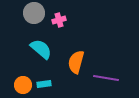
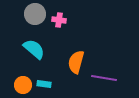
gray circle: moved 1 px right, 1 px down
pink cross: rotated 24 degrees clockwise
cyan semicircle: moved 7 px left
purple line: moved 2 px left
cyan rectangle: rotated 16 degrees clockwise
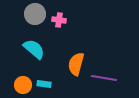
orange semicircle: moved 2 px down
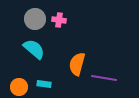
gray circle: moved 5 px down
orange semicircle: moved 1 px right
orange circle: moved 4 px left, 2 px down
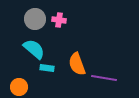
orange semicircle: rotated 35 degrees counterclockwise
cyan rectangle: moved 3 px right, 16 px up
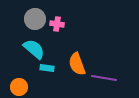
pink cross: moved 2 px left, 4 px down
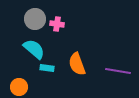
purple line: moved 14 px right, 7 px up
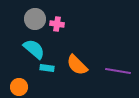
orange semicircle: moved 1 px down; rotated 25 degrees counterclockwise
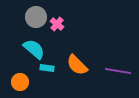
gray circle: moved 1 px right, 2 px up
pink cross: rotated 32 degrees clockwise
orange circle: moved 1 px right, 5 px up
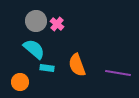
gray circle: moved 4 px down
orange semicircle: rotated 25 degrees clockwise
purple line: moved 2 px down
